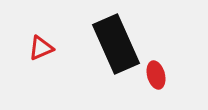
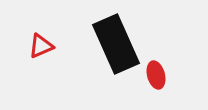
red triangle: moved 2 px up
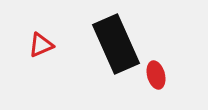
red triangle: moved 1 px up
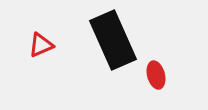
black rectangle: moved 3 px left, 4 px up
